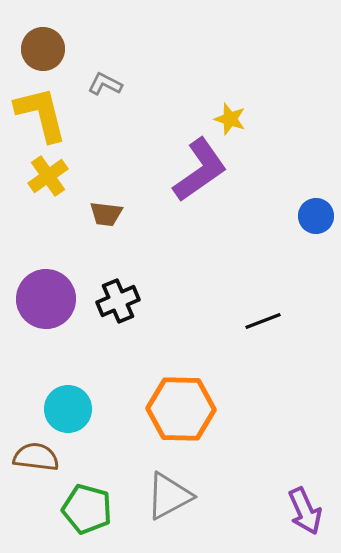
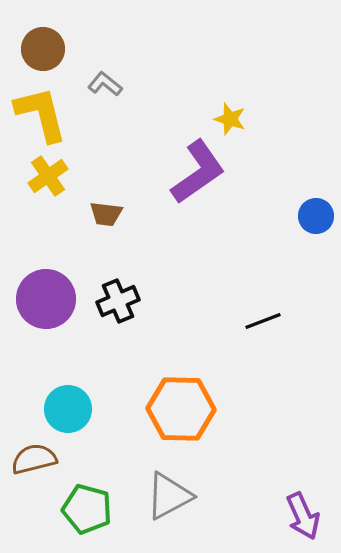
gray L-shape: rotated 12 degrees clockwise
purple L-shape: moved 2 px left, 2 px down
brown semicircle: moved 2 px left, 2 px down; rotated 21 degrees counterclockwise
purple arrow: moved 2 px left, 5 px down
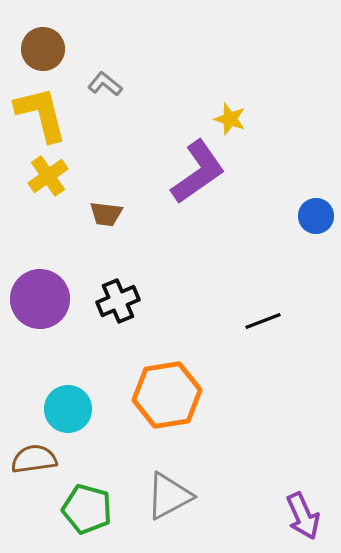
purple circle: moved 6 px left
orange hexagon: moved 14 px left, 14 px up; rotated 10 degrees counterclockwise
brown semicircle: rotated 6 degrees clockwise
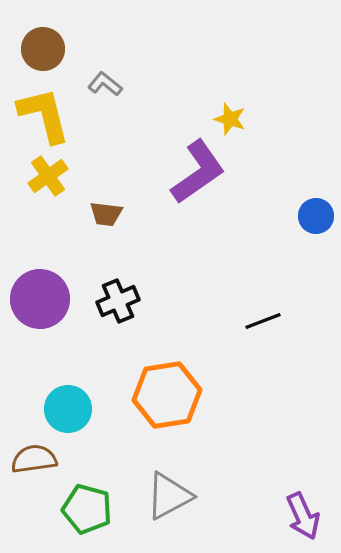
yellow L-shape: moved 3 px right, 1 px down
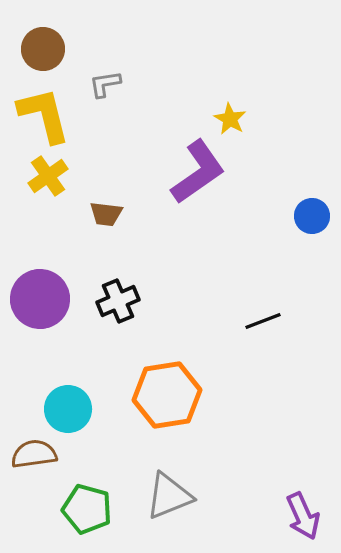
gray L-shape: rotated 48 degrees counterclockwise
yellow star: rotated 12 degrees clockwise
blue circle: moved 4 px left
brown semicircle: moved 5 px up
gray triangle: rotated 6 degrees clockwise
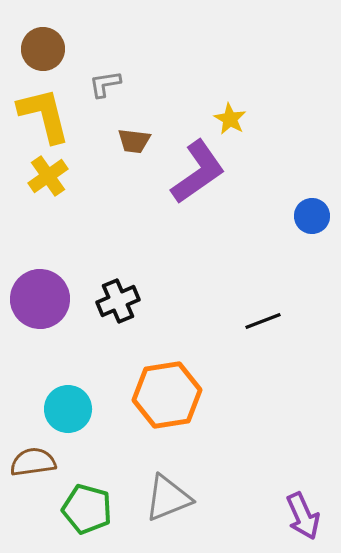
brown trapezoid: moved 28 px right, 73 px up
brown semicircle: moved 1 px left, 8 px down
gray triangle: moved 1 px left, 2 px down
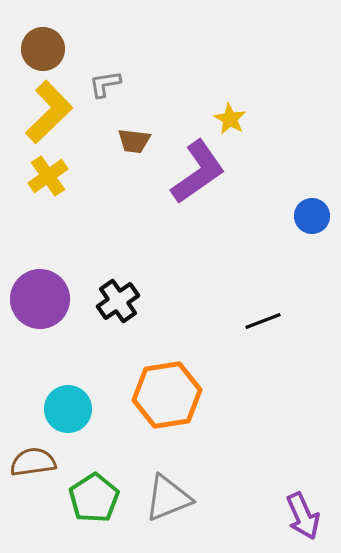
yellow L-shape: moved 5 px right, 3 px up; rotated 60 degrees clockwise
black cross: rotated 12 degrees counterclockwise
green pentagon: moved 7 px right, 11 px up; rotated 24 degrees clockwise
